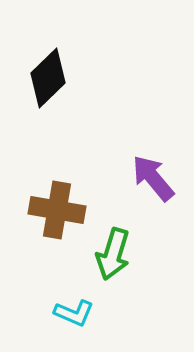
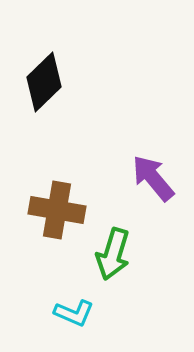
black diamond: moved 4 px left, 4 px down
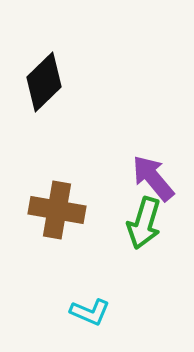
green arrow: moved 31 px right, 31 px up
cyan L-shape: moved 16 px right, 1 px up
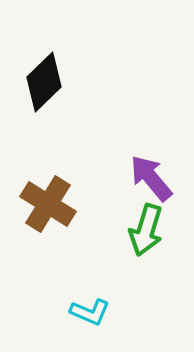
purple arrow: moved 2 px left
brown cross: moved 9 px left, 6 px up; rotated 22 degrees clockwise
green arrow: moved 2 px right, 7 px down
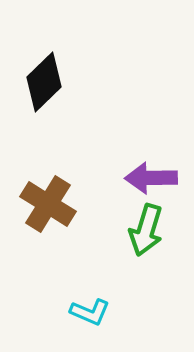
purple arrow: rotated 51 degrees counterclockwise
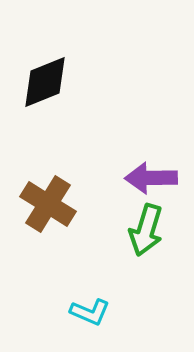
black diamond: moved 1 px right; rotated 22 degrees clockwise
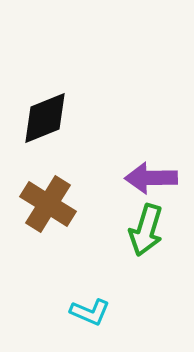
black diamond: moved 36 px down
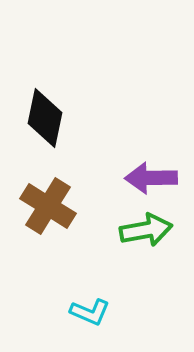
black diamond: rotated 56 degrees counterclockwise
brown cross: moved 2 px down
green arrow: rotated 117 degrees counterclockwise
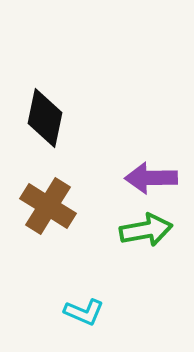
cyan L-shape: moved 6 px left
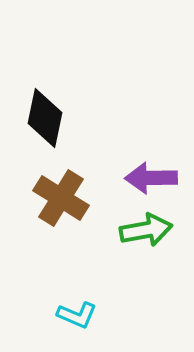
brown cross: moved 13 px right, 8 px up
cyan L-shape: moved 7 px left, 3 px down
